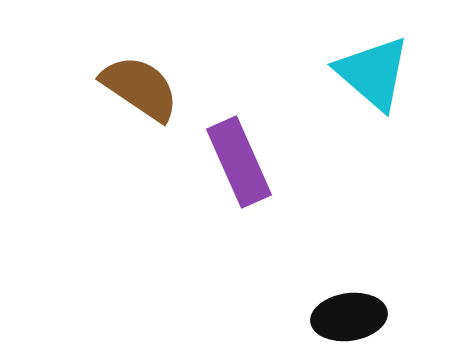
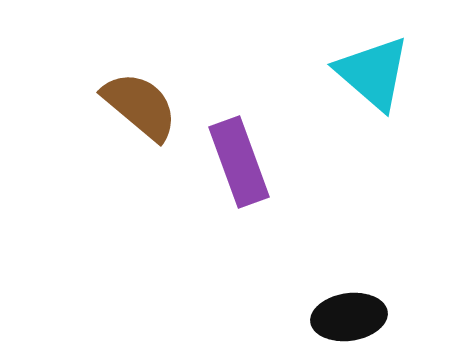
brown semicircle: moved 18 px down; rotated 6 degrees clockwise
purple rectangle: rotated 4 degrees clockwise
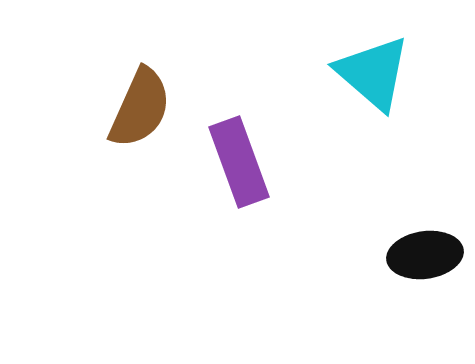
brown semicircle: moved 2 px down; rotated 74 degrees clockwise
black ellipse: moved 76 px right, 62 px up
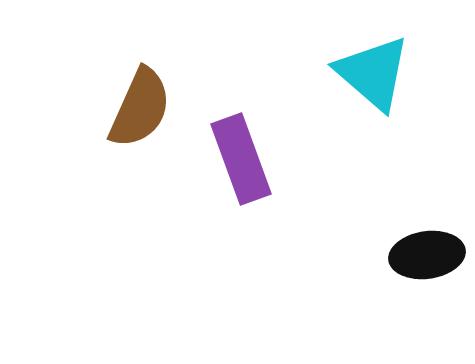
purple rectangle: moved 2 px right, 3 px up
black ellipse: moved 2 px right
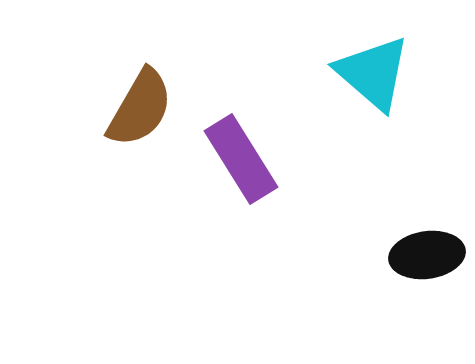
brown semicircle: rotated 6 degrees clockwise
purple rectangle: rotated 12 degrees counterclockwise
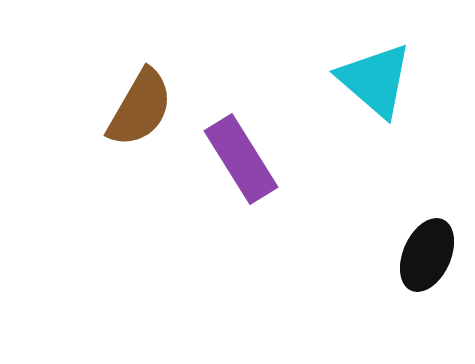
cyan triangle: moved 2 px right, 7 px down
black ellipse: rotated 58 degrees counterclockwise
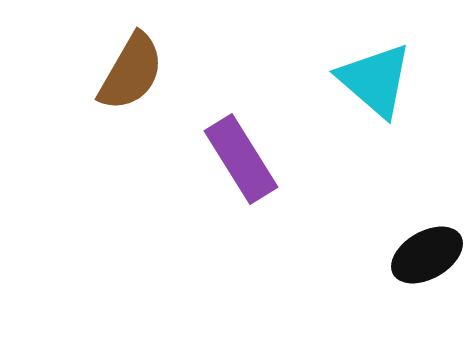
brown semicircle: moved 9 px left, 36 px up
black ellipse: rotated 36 degrees clockwise
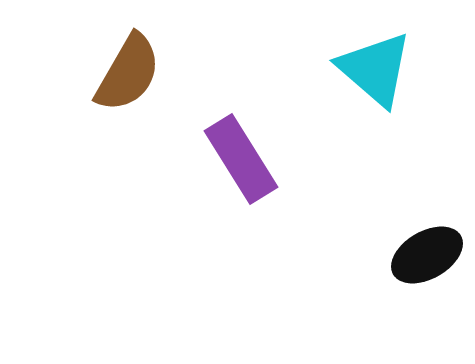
brown semicircle: moved 3 px left, 1 px down
cyan triangle: moved 11 px up
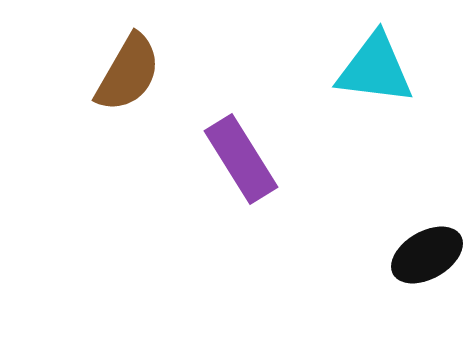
cyan triangle: rotated 34 degrees counterclockwise
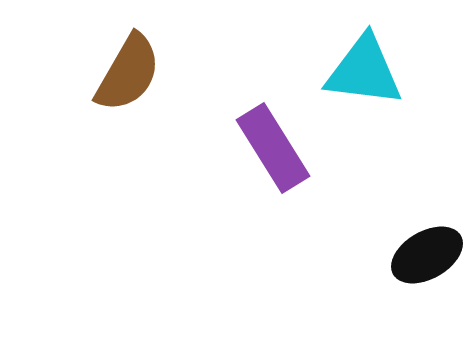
cyan triangle: moved 11 px left, 2 px down
purple rectangle: moved 32 px right, 11 px up
